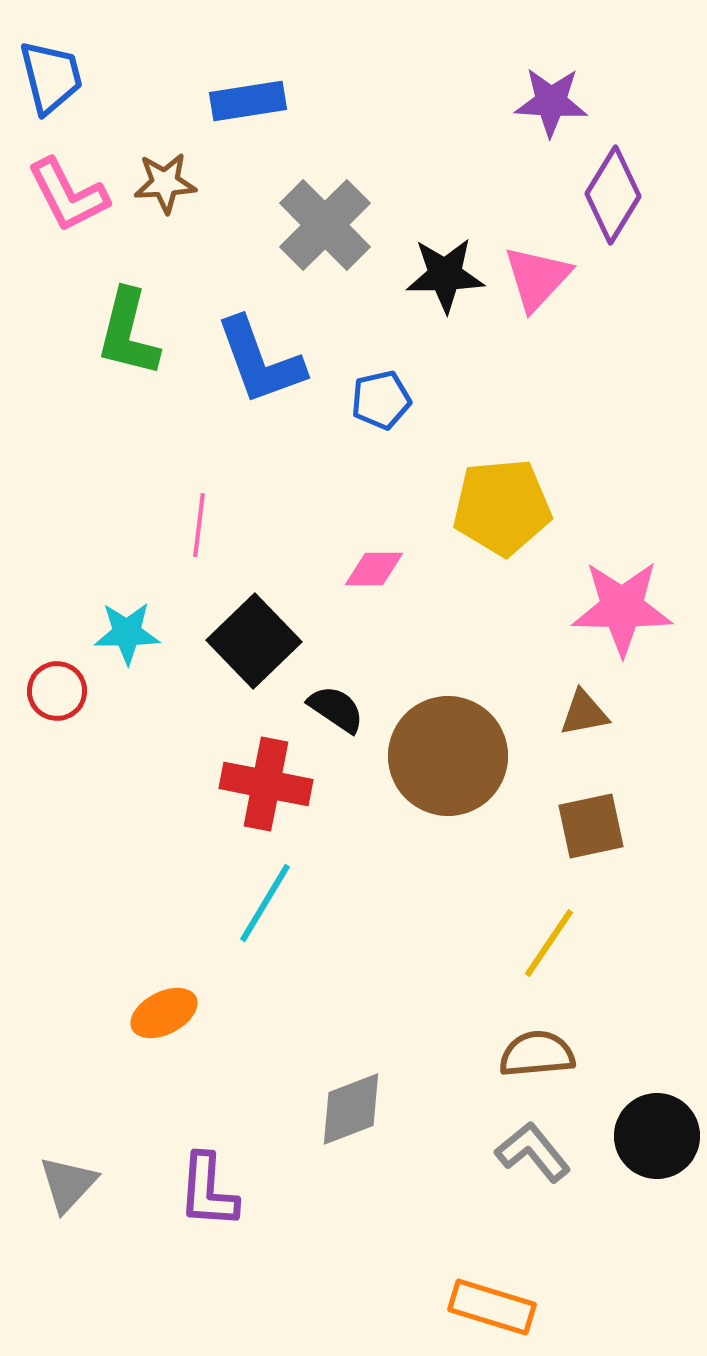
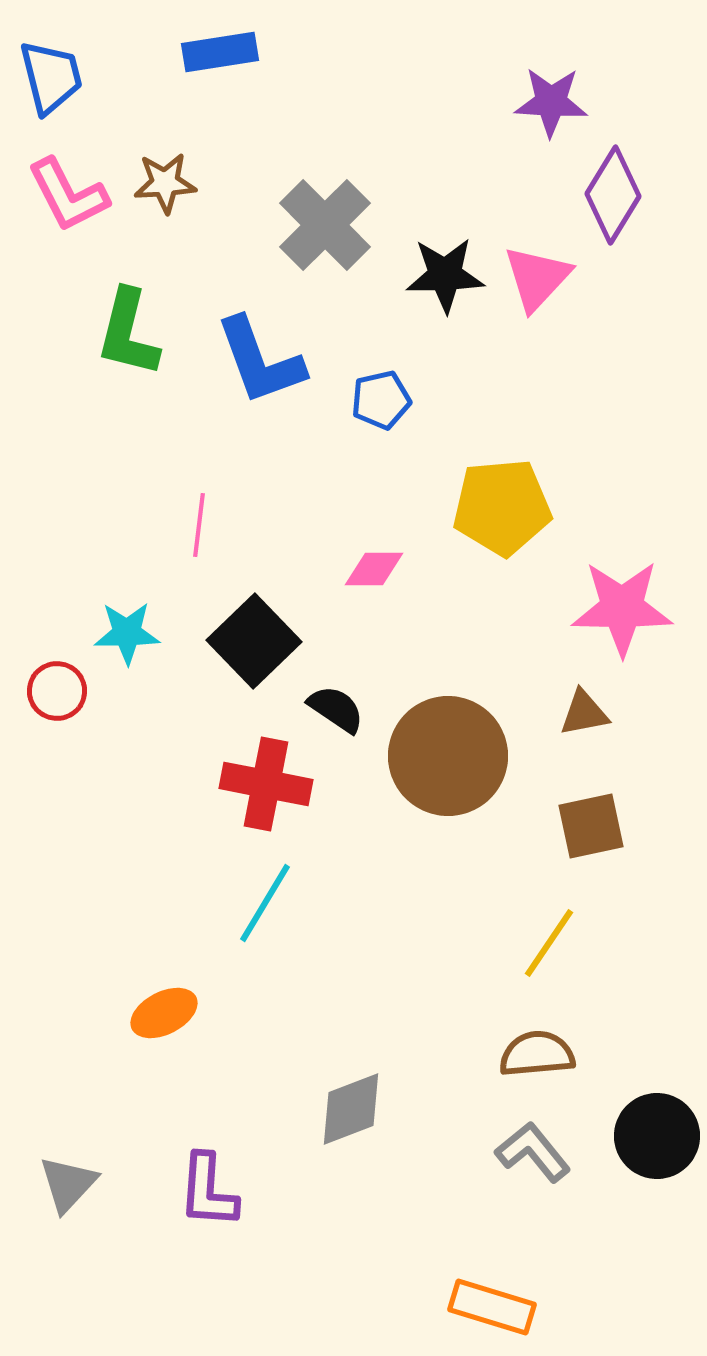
blue rectangle: moved 28 px left, 49 px up
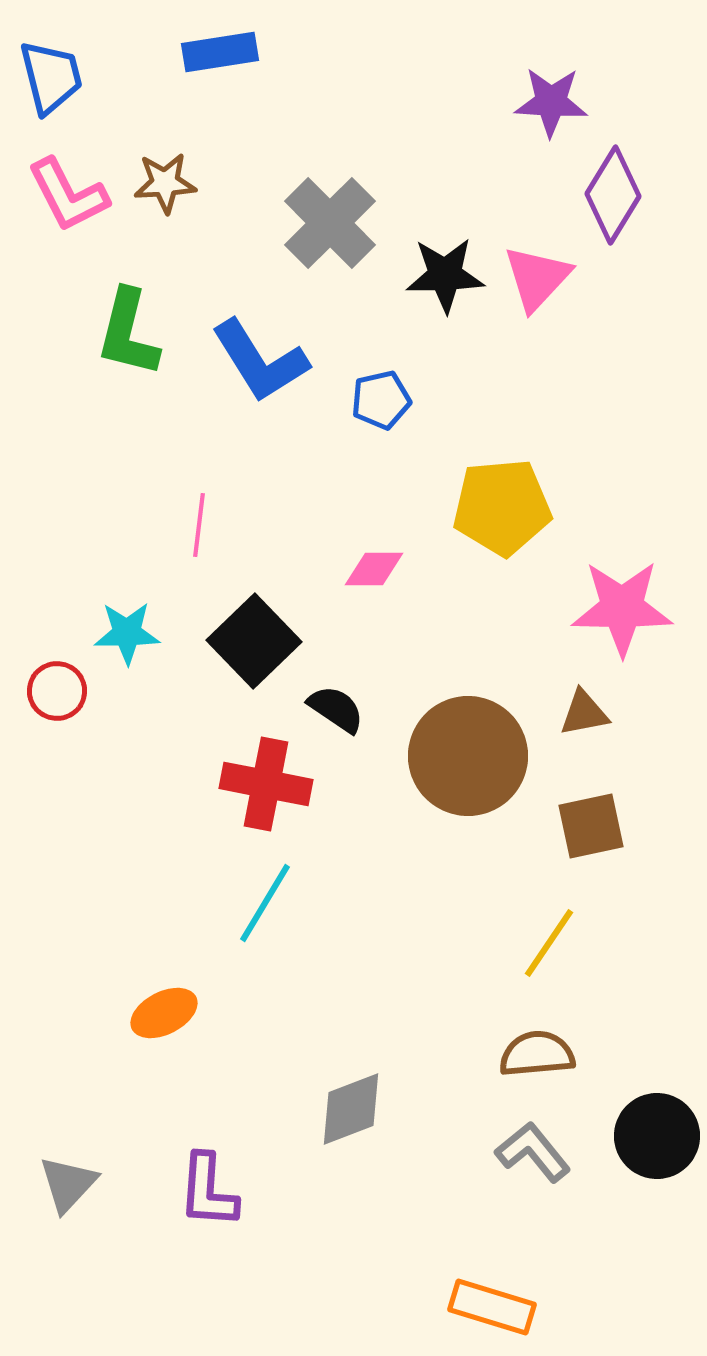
gray cross: moved 5 px right, 2 px up
blue L-shape: rotated 12 degrees counterclockwise
brown circle: moved 20 px right
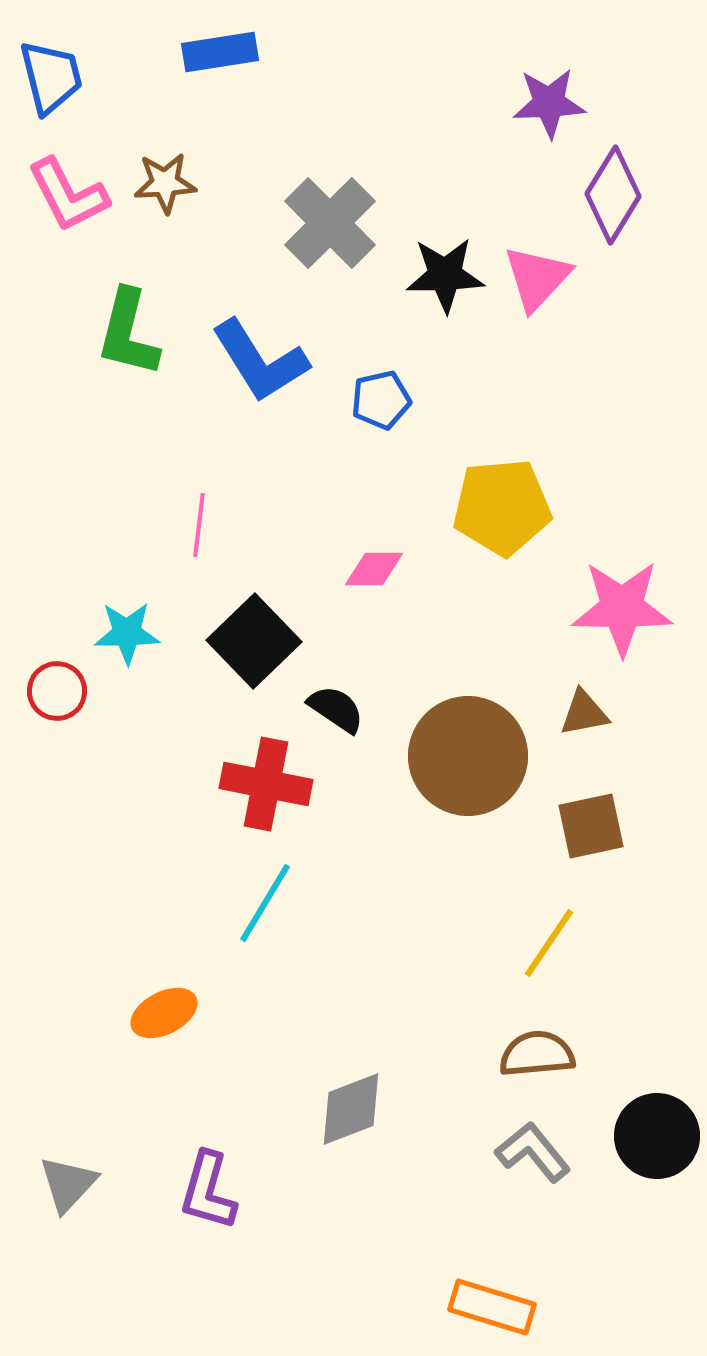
purple star: moved 2 px left, 1 px down; rotated 6 degrees counterclockwise
purple L-shape: rotated 12 degrees clockwise
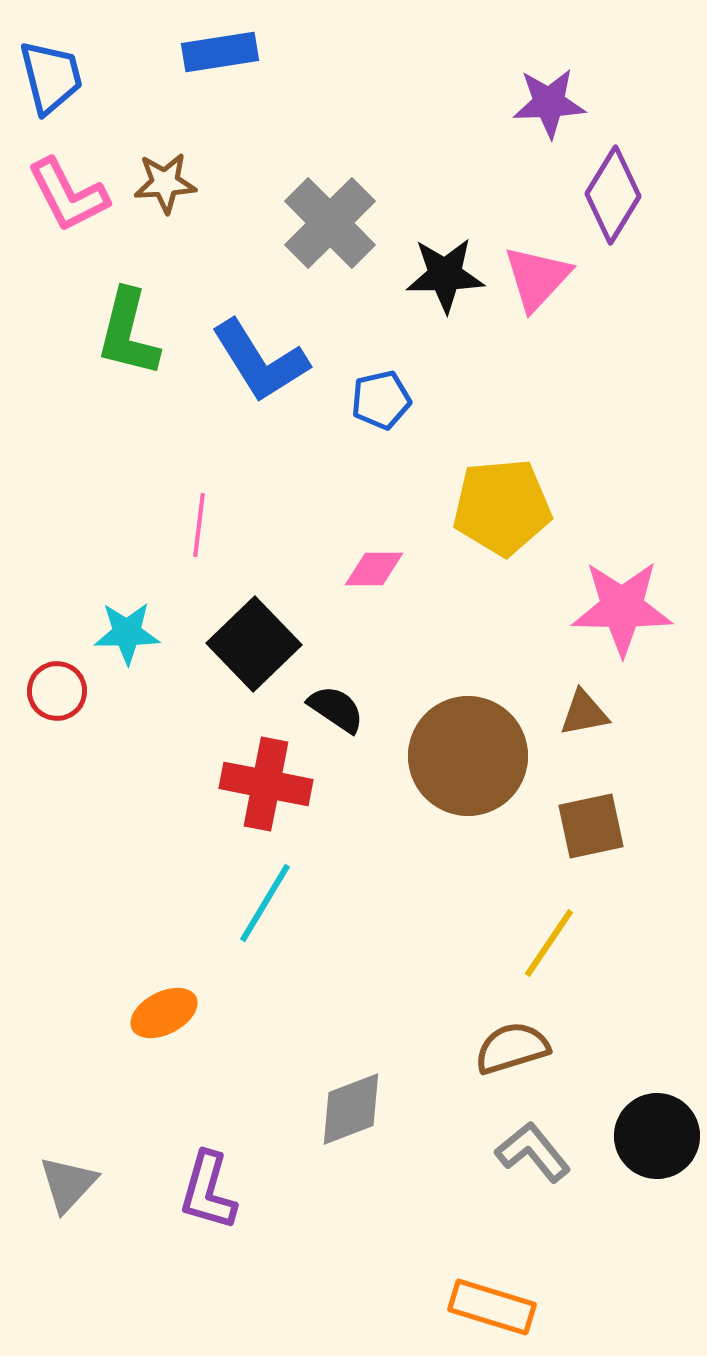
black square: moved 3 px down
brown semicircle: moved 25 px left, 6 px up; rotated 12 degrees counterclockwise
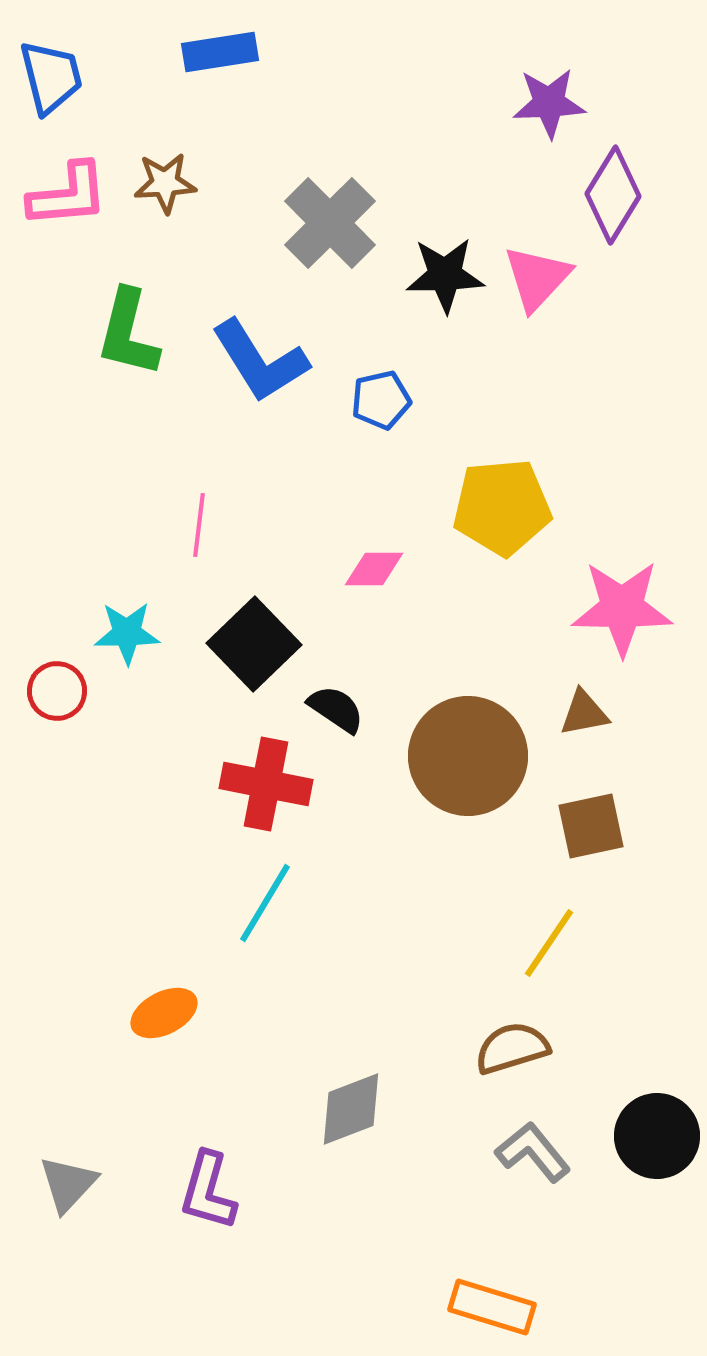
pink L-shape: rotated 68 degrees counterclockwise
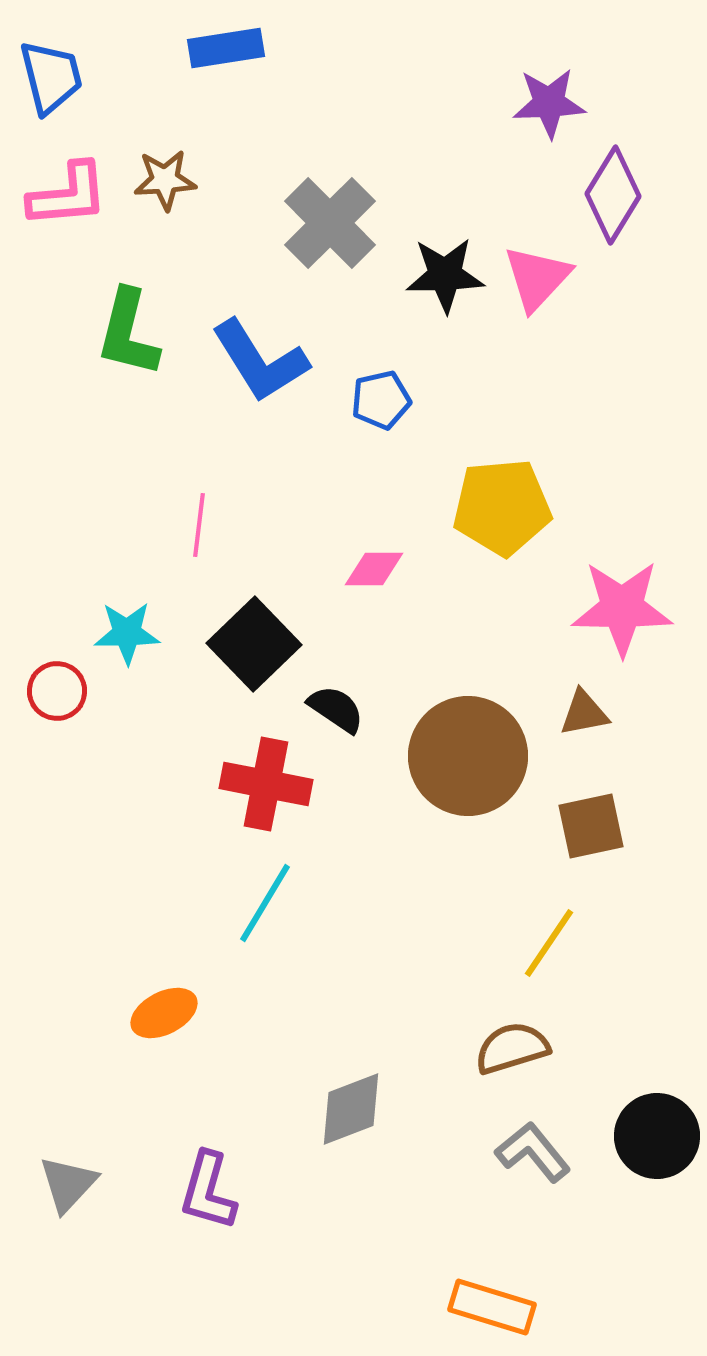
blue rectangle: moved 6 px right, 4 px up
brown star: moved 3 px up
